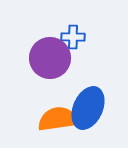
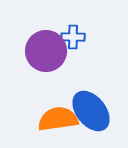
purple circle: moved 4 px left, 7 px up
blue ellipse: moved 3 px right, 3 px down; rotated 63 degrees counterclockwise
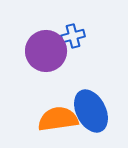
blue cross: moved 1 px up; rotated 15 degrees counterclockwise
blue ellipse: rotated 12 degrees clockwise
